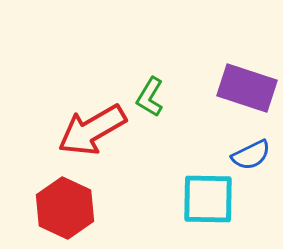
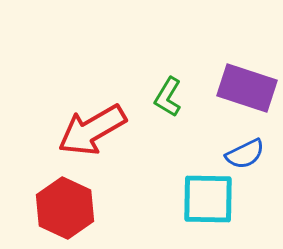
green L-shape: moved 18 px right
blue semicircle: moved 6 px left, 1 px up
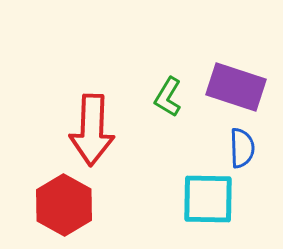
purple rectangle: moved 11 px left, 1 px up
red arrow: rotated 58 degrees counterclockwise
blue semicircle: moved 3 px left, 6 px up; rotated 66 degrees counterclockwise
red hexagon: moved 1 px left, 3 px up; rotated 4 degrees clockwise
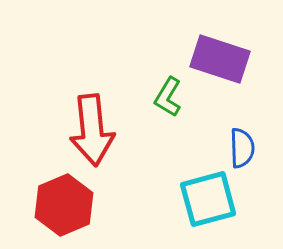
purple rectangle: moved 16 px left, 28 px up
red arrow: rotated 8 degrees counterclockwise
cyan square: rotated 16 degrees counterclockwise
red hexagon: rotated 8 degrees clockwise
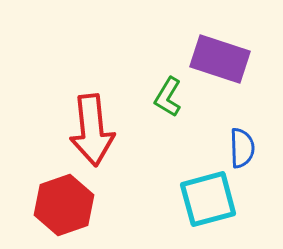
red hexagon: rotated 4 degrees clockwise
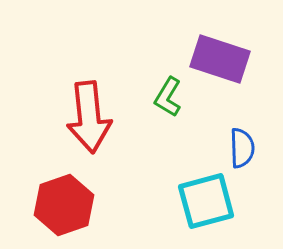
red arrow: moved 3 px left, 13 px up
cyan square: moved 2 px left, 2 px down
